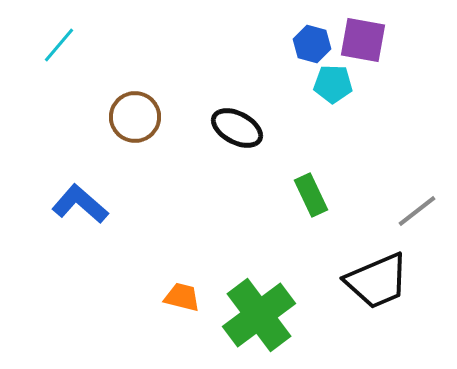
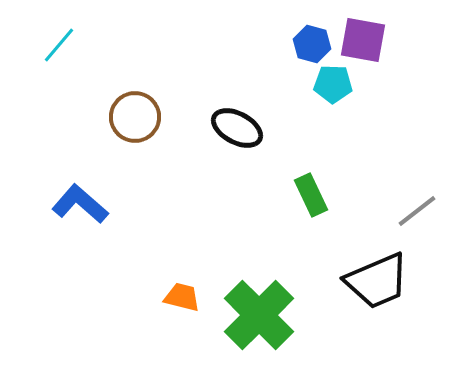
green cross: rotated 8 degrees counterclockwise
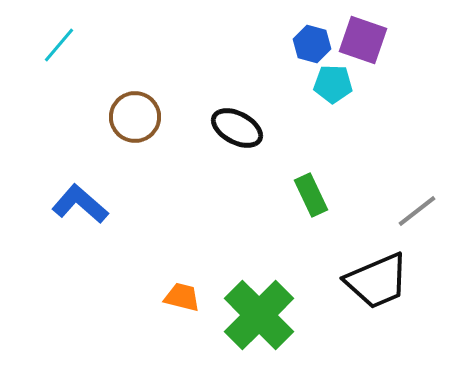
purple square: rotated 9 degrees clockwise
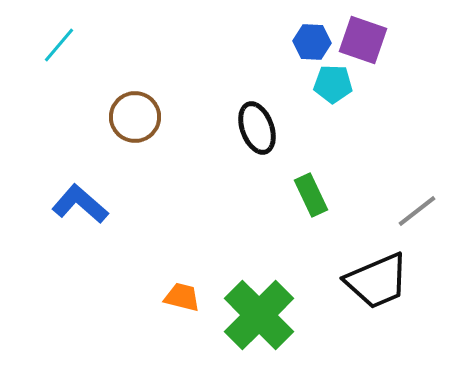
blue hexagon: moved 2 px up; rotated 12 degrees counterclockwise
black ellipse: moved 20 px right; rotated 42 degrees clockwise
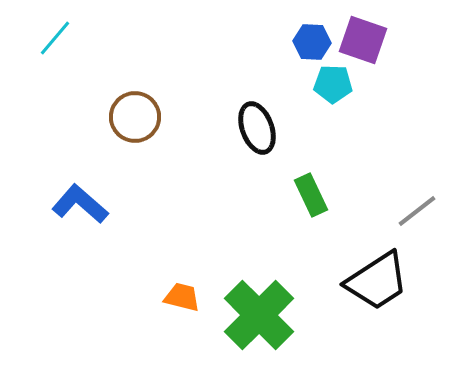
cyan line: moved 4 px left, 7 px up
black trapezoid: rotated 10 degrees counterclockwise
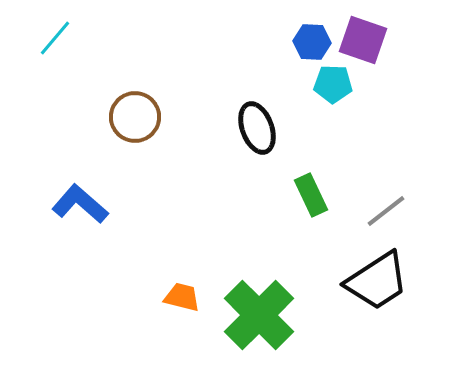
gray line: moved 31 px left
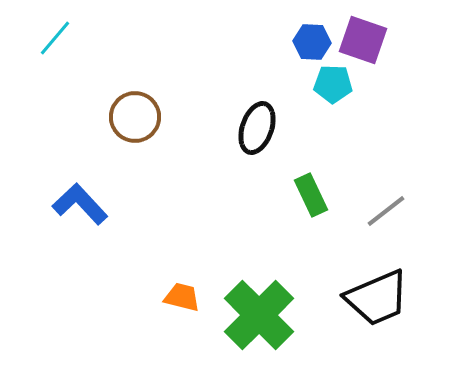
black ellipse: rotated 39 degrees clockwise
blue L-shape: rotated 6 degrees clockwise
black trapezoid: moved 17 px down; rotated 10 degrees clockwise
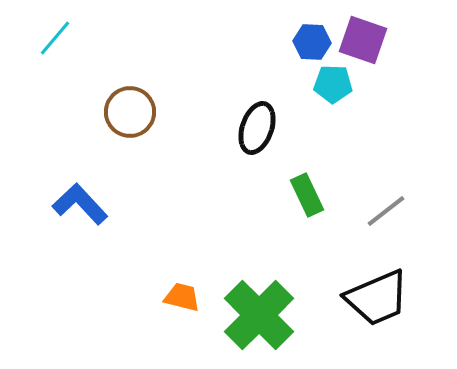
brown circle: moved 5 px left, 5 px up
green rectangle: moved 4 px left
